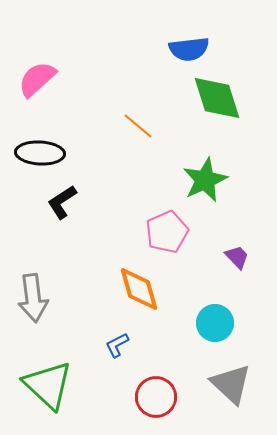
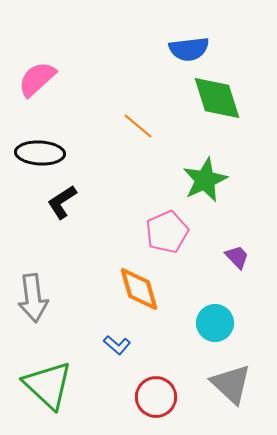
blue L-shape: rotated 112 degrees counterclockwise
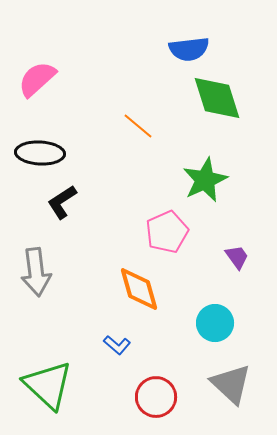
purple trapezoid: rotated 8 degrees clockwise
gray arrow: moved 3 px right, 26 px up
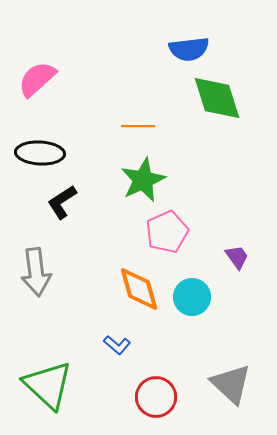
orange line: rotated 40 degrees counterclockwise
green star: moved 62 px left
cyan circle: moved 23 px left, 26 px up
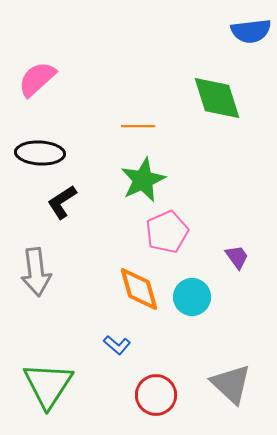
blue semicircle: moved 62 px right, 18 px up
green triangle: rotated 20 degrees clockwise
red circle: moved 2 px up
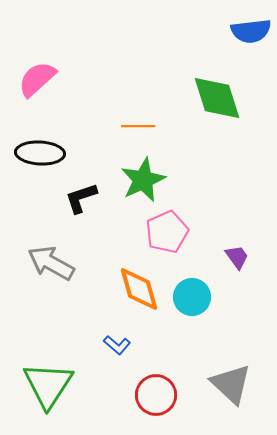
black L-shape: moved 19 px right, 4 px up; rotated 15 degrees clockwise
gray arrow: moved 15 px right, 9 px up; rotated 126 degrees clockwise
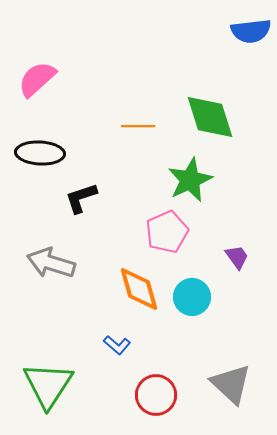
green diamond: moved 7 px left, 19 px down
green star: moved 47 px right
gray arrow: rotated 12 degrees counterclockwise
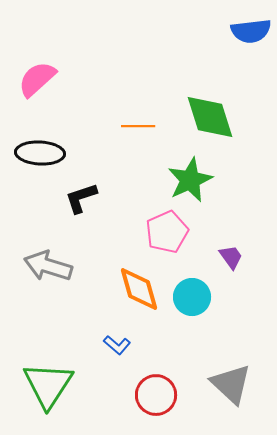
purple trapezoid: moved 6 px left
gray arrow: moved 3 px left, 3 px down
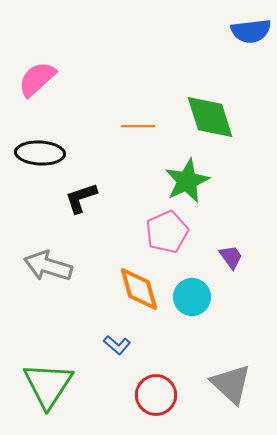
green star: moved 3 px left, 1 px down
